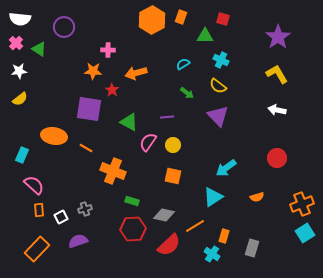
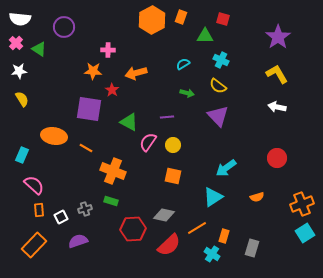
green arrow at (187, 93): rotated 24 degrees counterclockwise
yellow semicircle at (20, 99): moved 2 px right; rotated 84 degrees counterclockwise
white arrow at (277, 110): moved 3 px up
green rectangle at (132, 201): moved 21 px left
orange line at (195, 226): moved 2 px right, 2 px down
orange rectangle at (37, 249): moved 3 px left, 4 px up
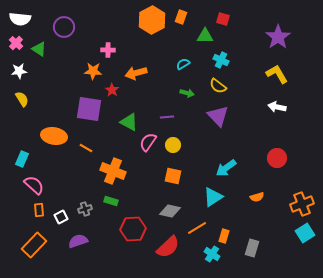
cyan rectangle at (22, 155): moved 4 px down
gray diamond at (164, 215): moved 6 px right, 4 px up
red semicircle at (169, 245): moved 1 px left, 2 px down
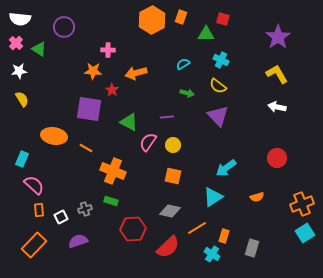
green triangle at (205, 36): moved 1 px right, 2 px up
